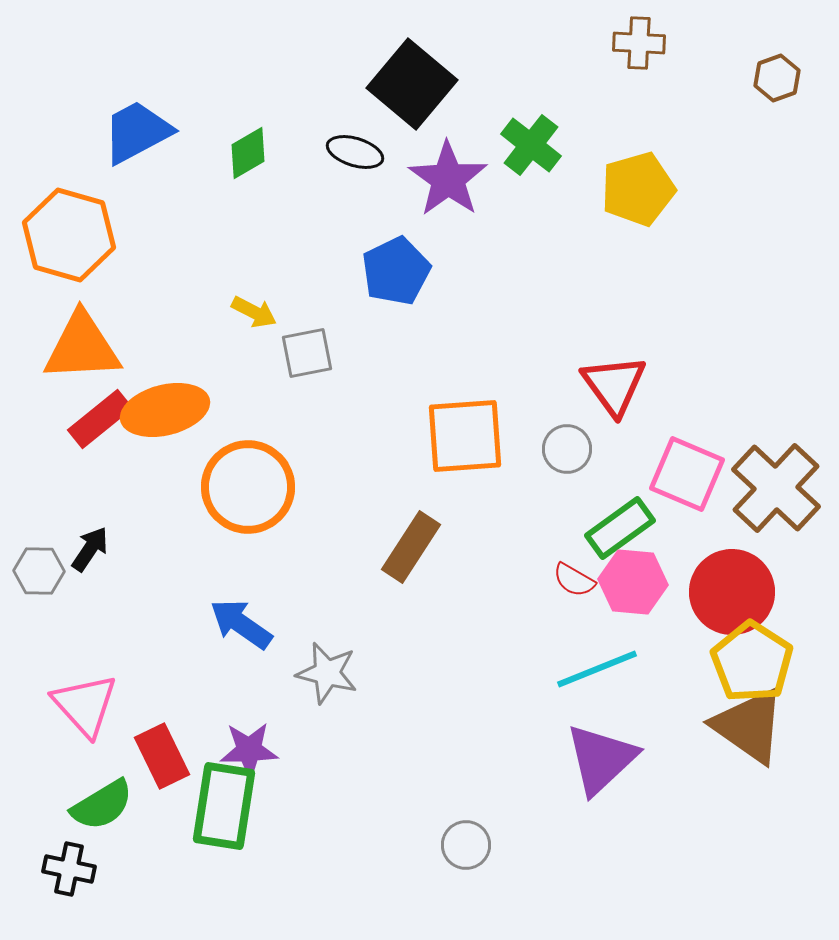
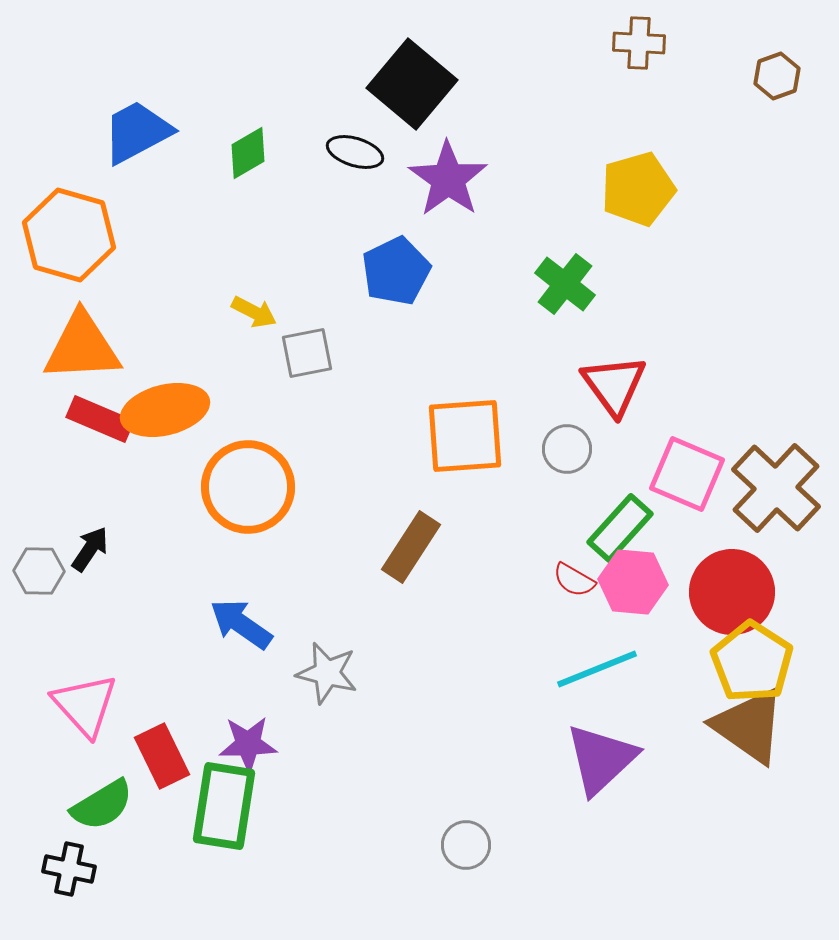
brown hexagon at (777, 78): moved 2 px up
green cross at (531, 145): moved 34 px right, 139 px down
red rectangle at (100, 419): rotated 62 degrees clockwise
green rectangle at (620, 528): rotated 12 degrees counterclockwise
purple star at (249, 750): moved 1 px left, 6 px up
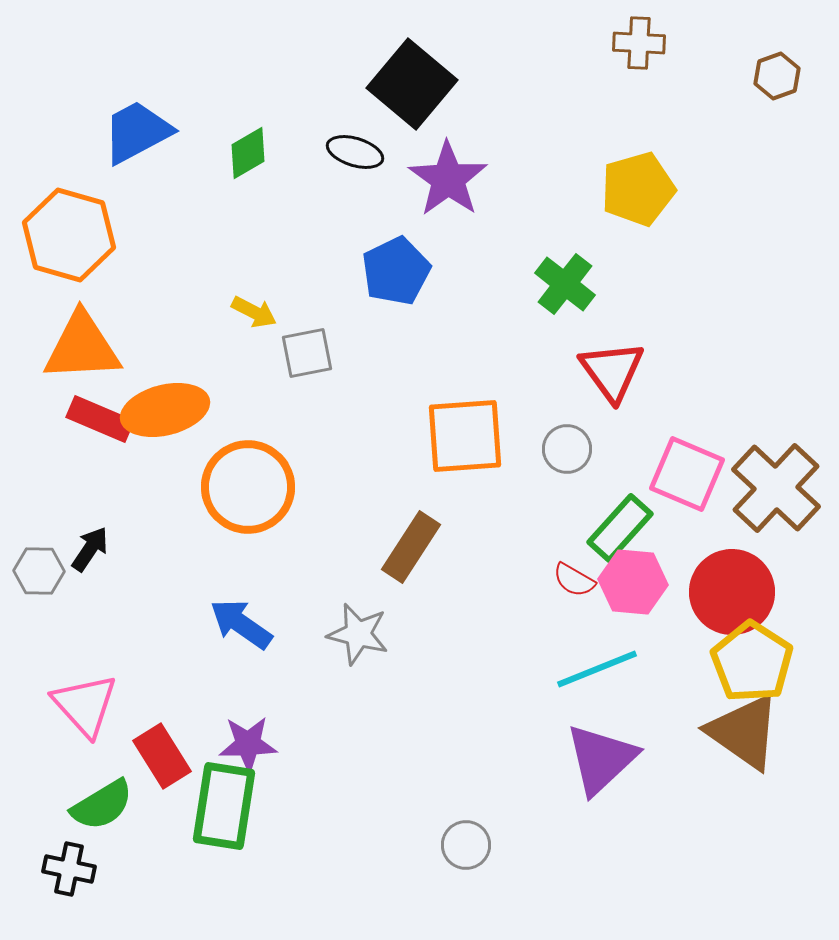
red triangle at (614, 385): moved 2 px left, 14 px up
gray star at (327, 673): moved 31 px right, 39 px up
brown triangle at (749, 726): moved 5 px left, 6 px down
red rectangle at (162, 756): rotated 6 degrees counterclockwise
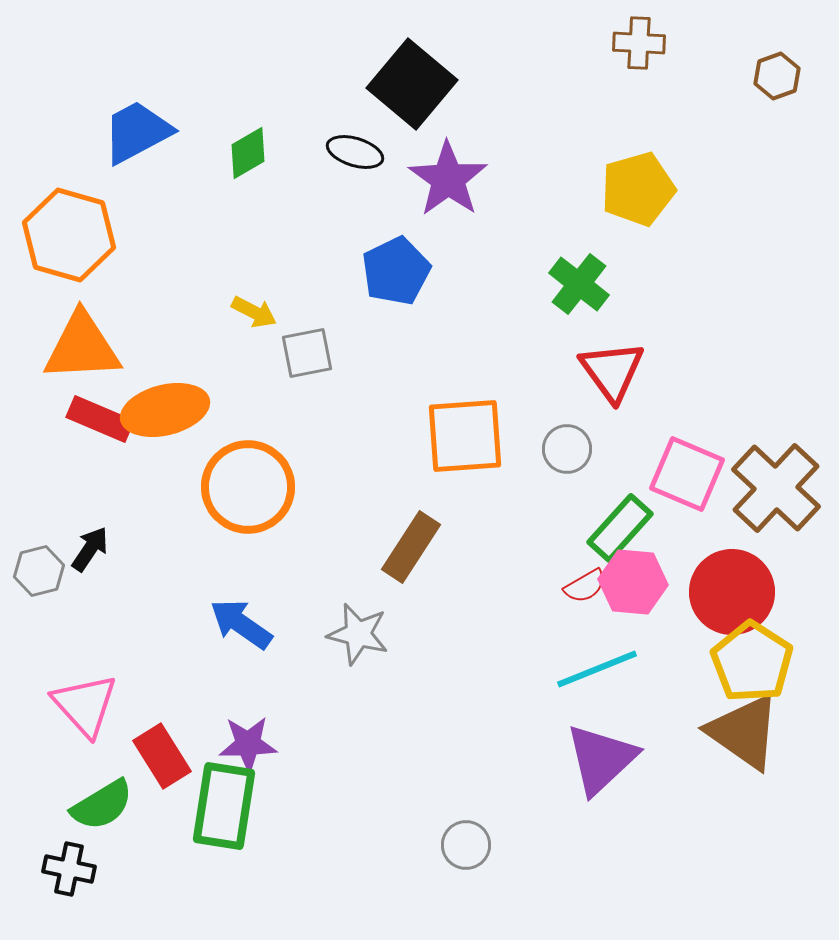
green cross at (565, 284): moved 14 px right
gray hexagon at (39, 571): rotated 15 degrees counterclockwise
red semicircle at (574, 580): moved 11 px right, 6 px down; rotated 60 degrees counterclockwise
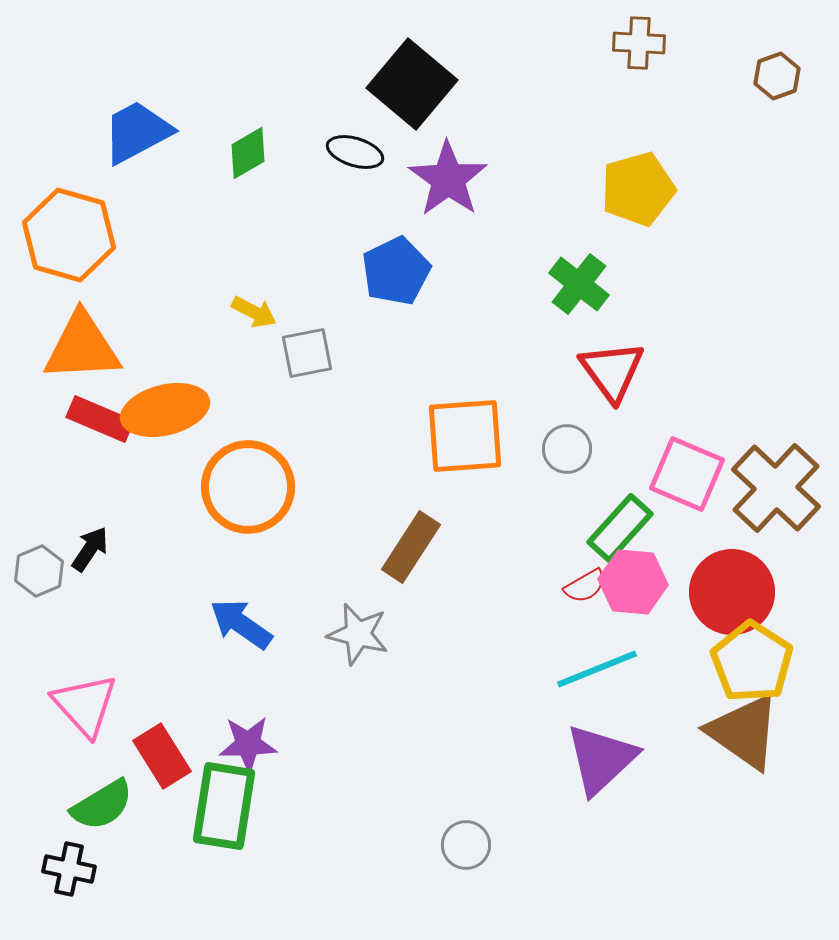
gray hexagon at (39, 571): rotated 9 degrees counterclockwise
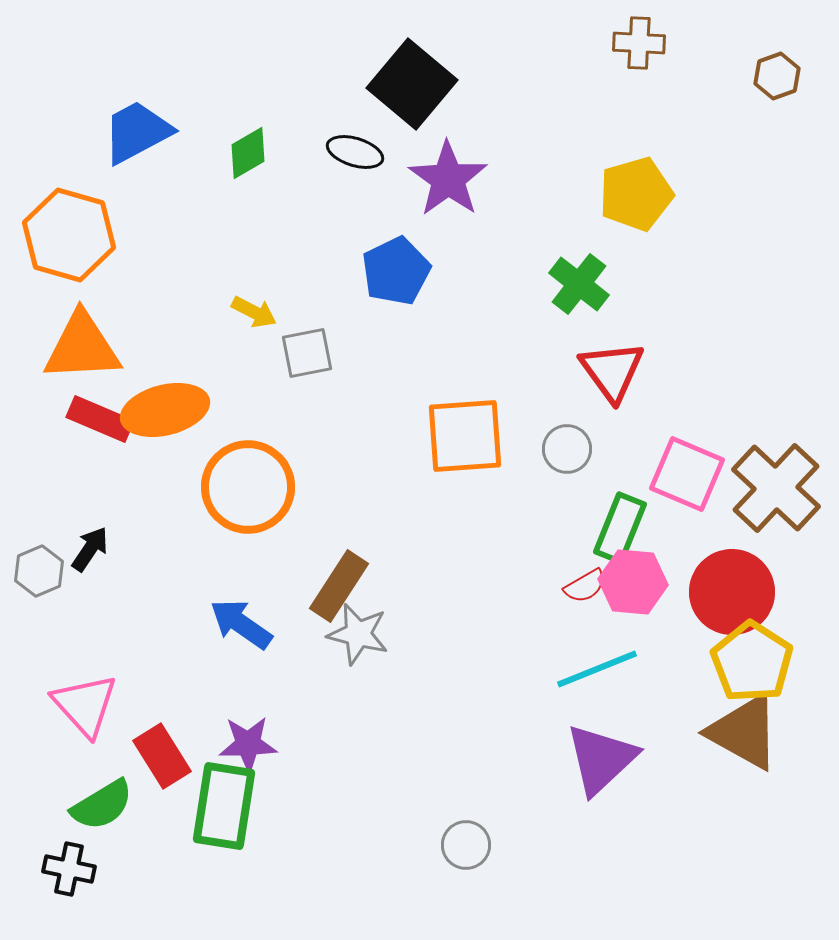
yellow pentagon at (638, 189): moved 2 px left, 5 px down
green rectangle at (620, 528): rotated 20 degrees counterclockwise
brown rectangle at (411, 547): moved 72 px left, 39 px down
brown triangle at (744, 732): rotated 6 degrees counterclockwise
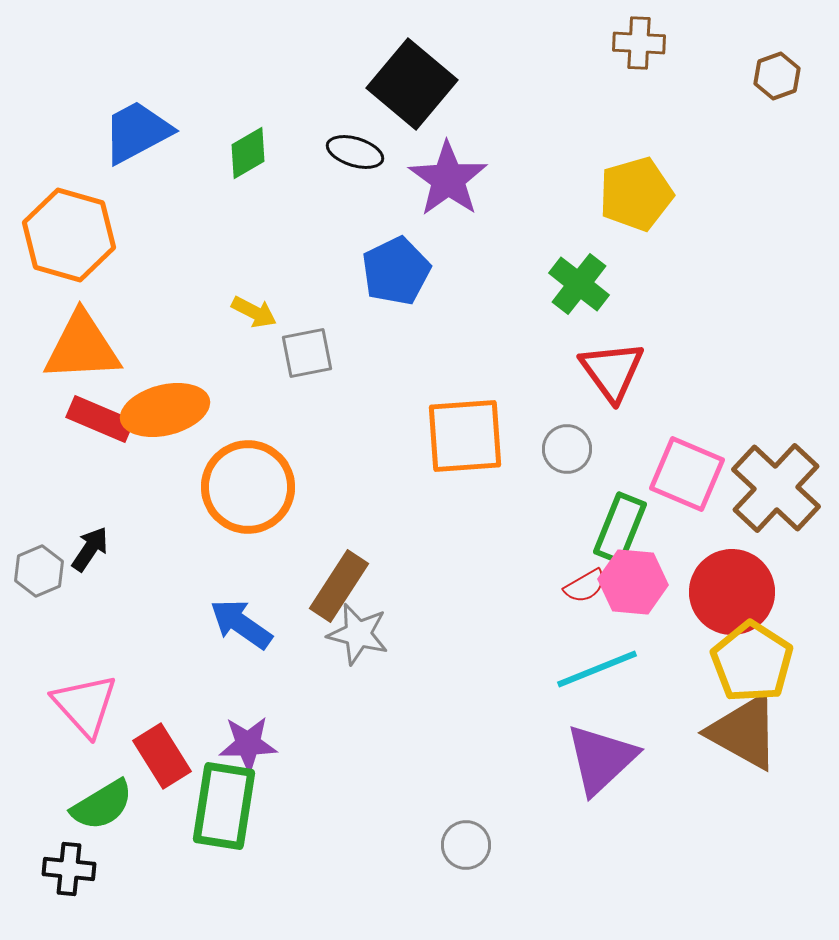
black cross at (69, 869): rotated 6 degrees counterclockwise
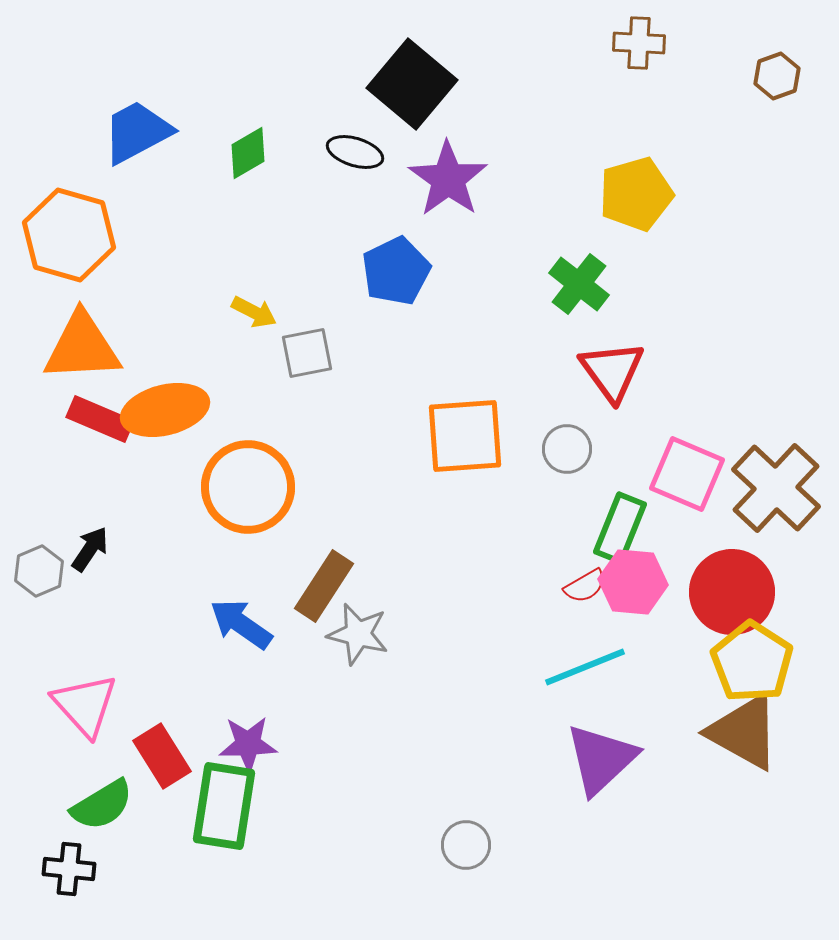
brown rectangle at (339, 586): moved 15 px left
cyan line at (597, 669): moved 12 px left, 2 px up
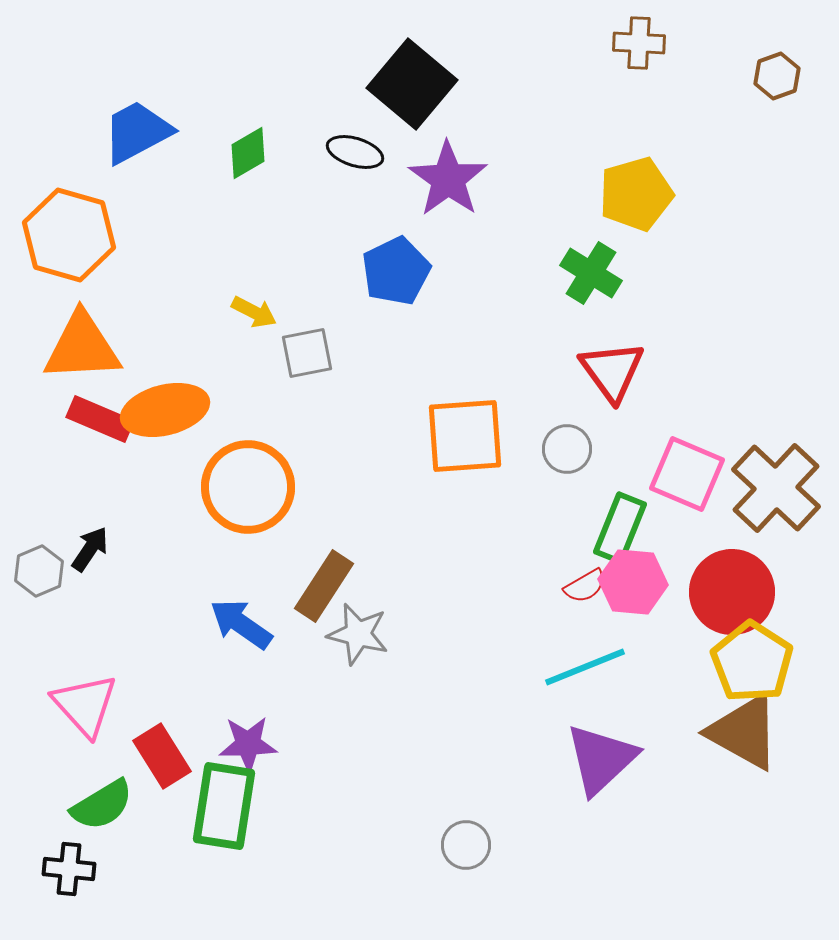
green cross at (579, 284): moved 12 px right, 11 px up; rotated 6 degrees counterclockwise
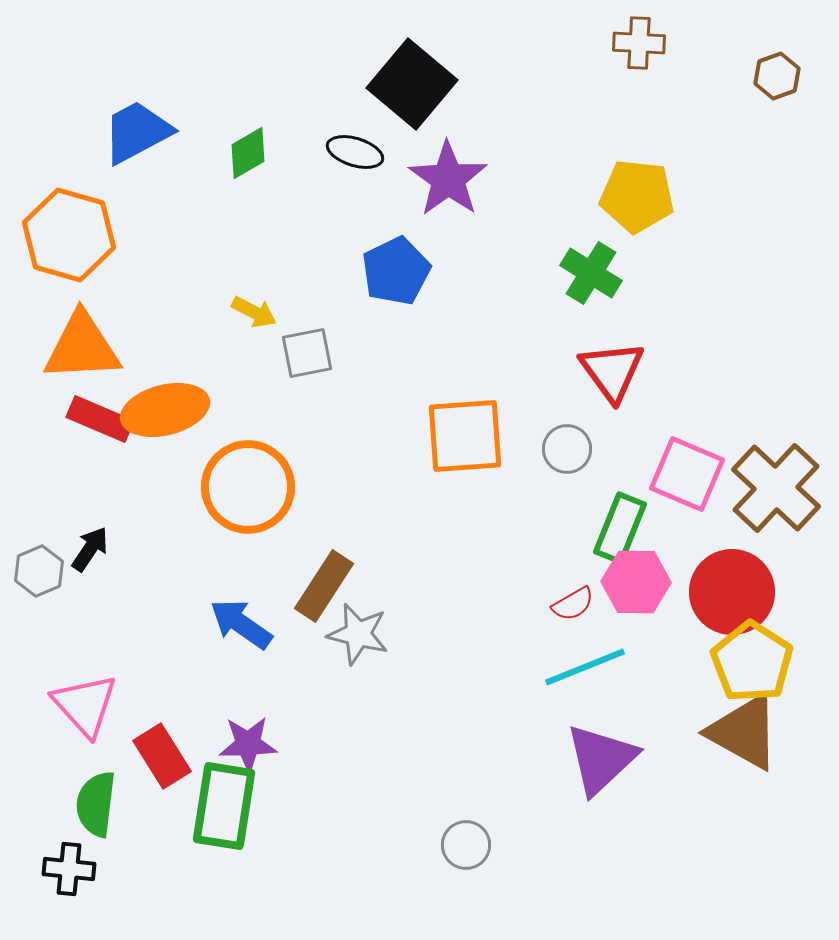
yellow pentagon at (636, 194): moved 1 px right, 2 px down; rotated 22 degrees clockwise
pink hexagon at (633, 582): moved 3 px right; rotated 4 degrees counterclockwise
red semicircle at (585, 586): moved 12 px left, 18 px down
green semicircle at (102, 805): moved 6 px left, 1 px up; rotated 128 degrees clockwise
